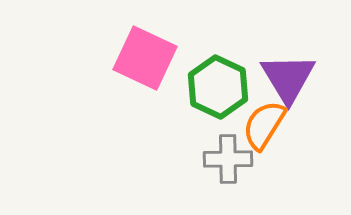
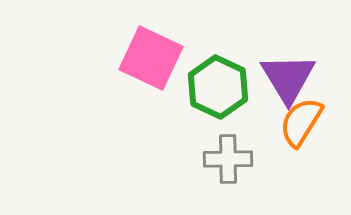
pink square: moved 6 px right
orange semicircle: moved 37 px right, 3 px up
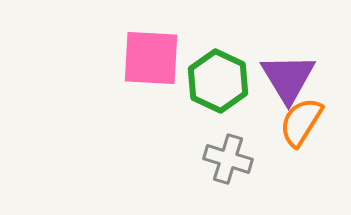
pink square: rotated 22 degrees counterclockwise
green hexagon: moved 6 px up
gray cross: rotated 18 degrees clockwise
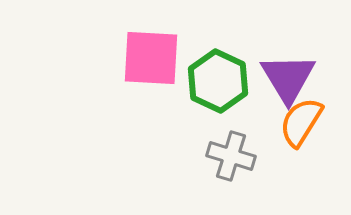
gray cross: moved 3 px right, 3 px up
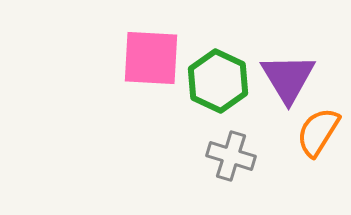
orange semicircle: moved 17 px right, 10 px down
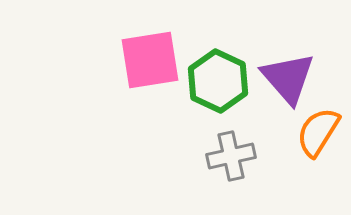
pink square: moved 1 px left, 2 px down; rotated 12 degrees counterclockwise
purple triangle: rotated 10 degrees counterclockwise
gray cross: rotated 30 degrees counterclockwise
